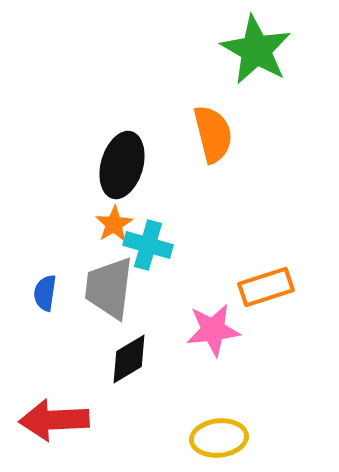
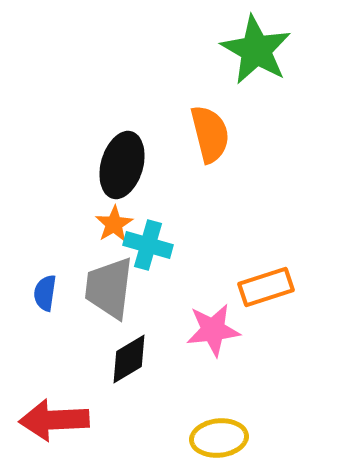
orange semicircle: moved 3 px left
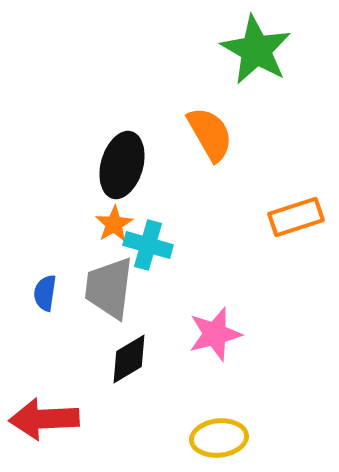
orange semicircle: rotated 16 degrees counterclockwise
orange rectangle: moved 30 px right, 70 px up
pink star: moved 2 px right, 4 px down; rotated 8 degrees counterclockwise
red arrow: moved 10 px left, 1 px up
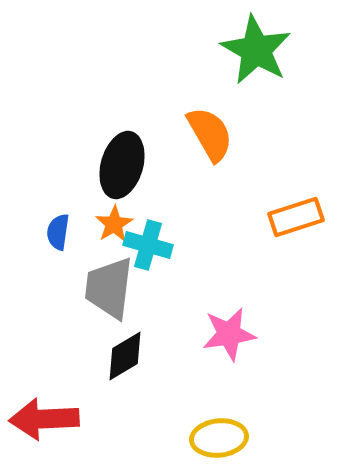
blue semicircle: moved 13 px right, 61 px up
pink star: moved 14 px right; rotated 6 degrees clockwise
black diamond: moved 4 px left, 3 px up
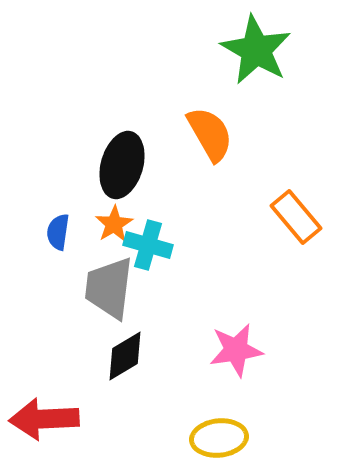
orange rectangle: rotated 68 degrees clockwise
pink star: moved 7 px right, 16 px down
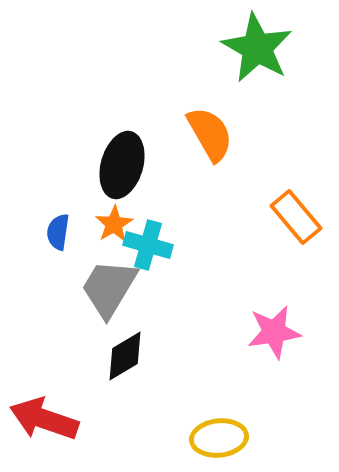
green star: moved 1 px right, 2 px up
gray trapezoid: rotated 24 degrees clockwise
pink star: moved 38 px right, 18 px up
red arrow: rotated 22 degrees clockwise
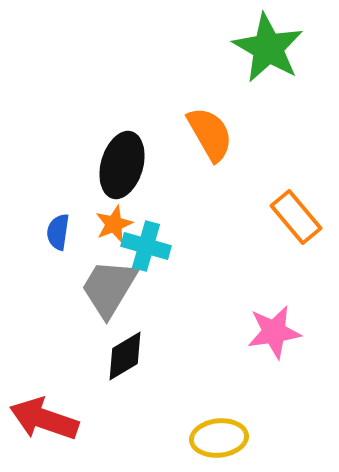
green star: moved 11 px right
orange star: rotated 9 degrees clockwise
cyan cross: moved 2 px left, 1 px down
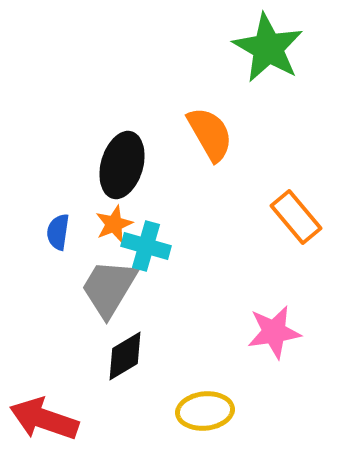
yellow ellipse: moved 14 px left, 27 px up
